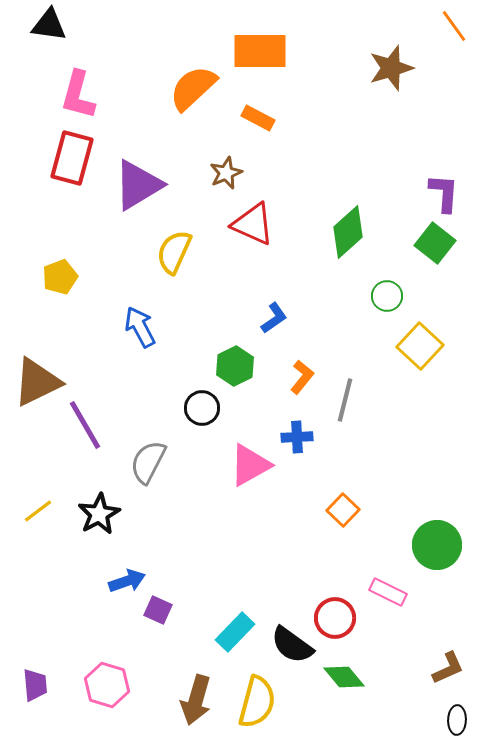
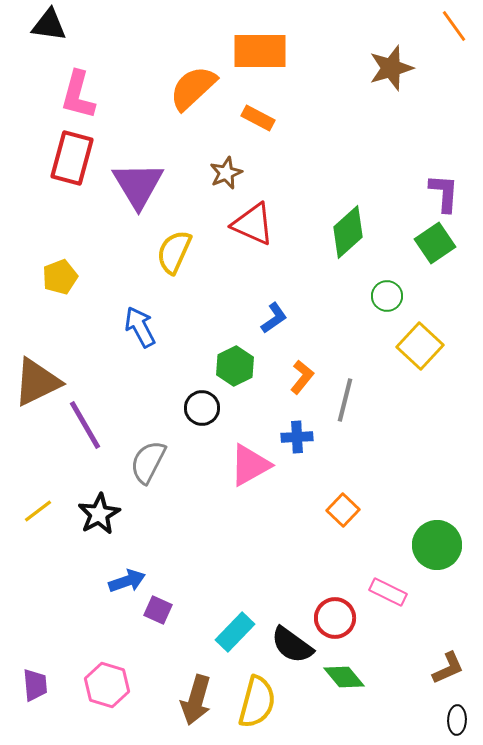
purple triangle at (138, 185): rotated 30 degrees counterclockwise
green square at (435, 243): rotated 18 degrees clockwise
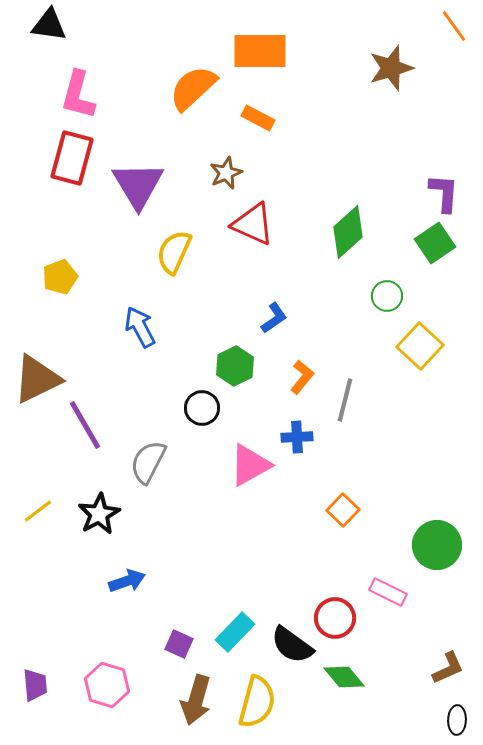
brown triangle at (37, 382): moved 3 px up
purple square at (158, 610): moved 21 px right, 34 px down
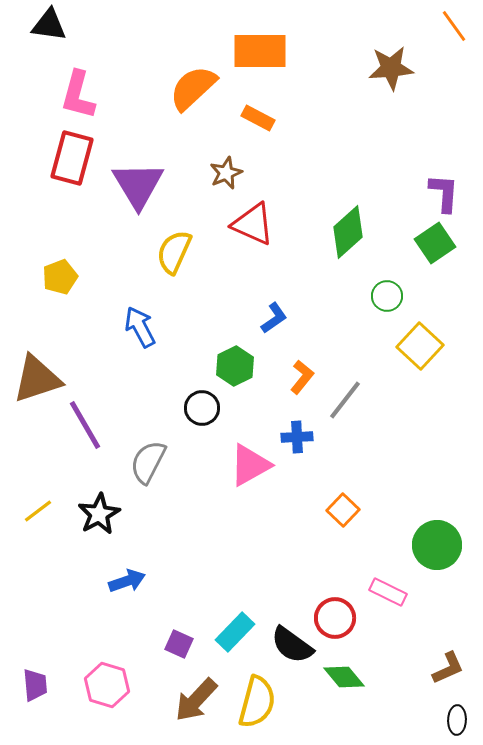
brown star at (391, 68): rotated 12 degrees clockwise
brown triangle at (37, 379): rotated 8 degrees clockwise
gray line at (345, 400): rotated 24 degrees clockwise
brown arrow at (196, 700): rotated 27 degrees clockwise
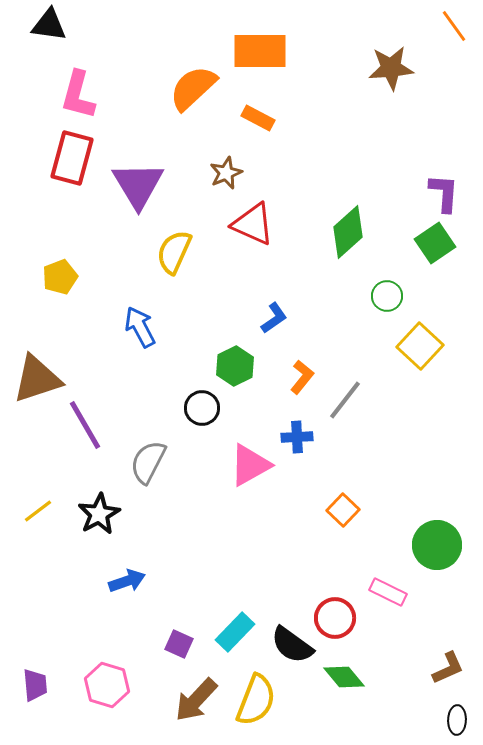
yellow semicircle at (257, 702): moved 1 px left, 2 px up; rotated 6 degrees clockwise
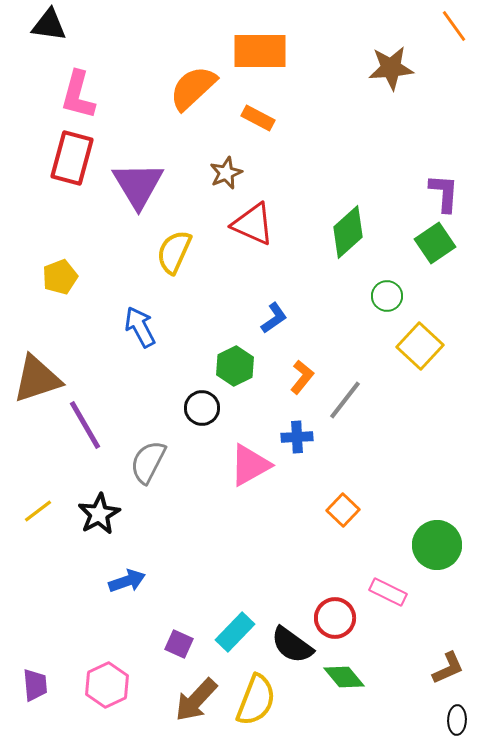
pink hexagon at (107, 685): rotated 18 degrees clockwise
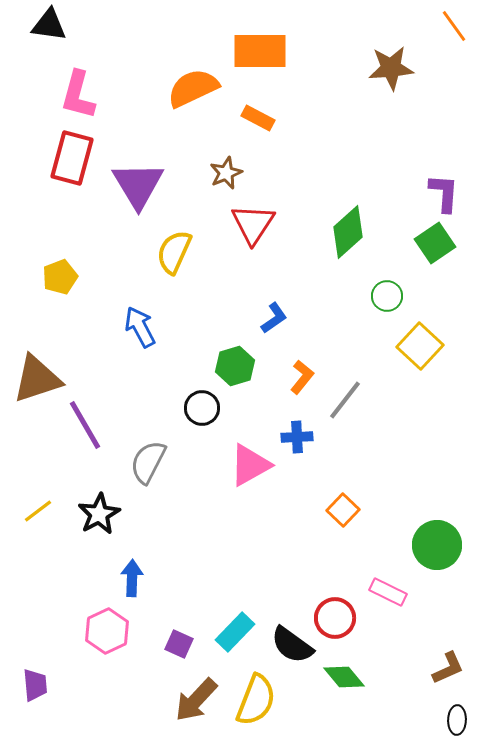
orange semicircle at (193, 88): rotated 18 degrees clockwise
red triangle at (253, 224): rotated 39 degrees clockwise
green hexagon at (235, 366): rotated 9 degrees clockwise
blue arrow at (127, 581): moved 5 px right, 3 px up; rotated 69 degrees counterclockwise
pink hexagon at (107, 685): moved 54 px up
